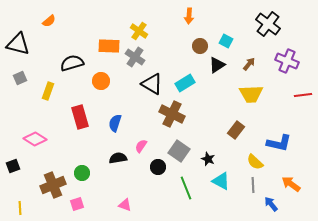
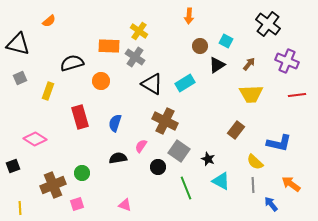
red line at (303, 95): moved 6 px left
brown cross at (172, 114): moved 7 px left, 7 px down
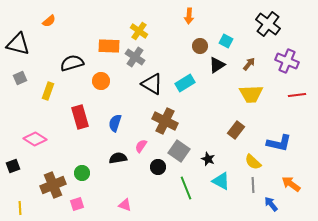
yellow semicircle at (255, 162): moved 2 px left
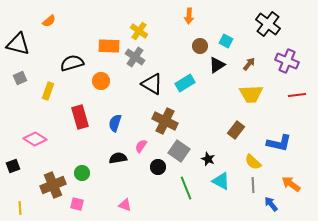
pink square at (77, 204): rotated 32 degrees clockwise
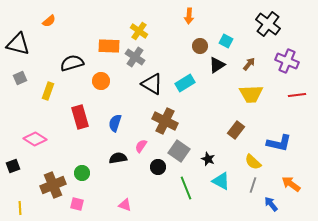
gray line at (253, 185): rotated 21 degrees clockwise
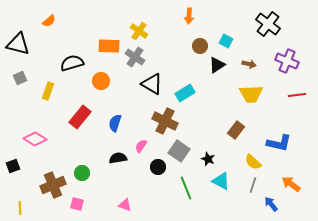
brown arrow at (249, 64): rotated 64 degrees clockwise
cyan rectangle at (185, 83): moved 10 px down
red rectangle at (80, 117): rotated 55 degrees clockwise
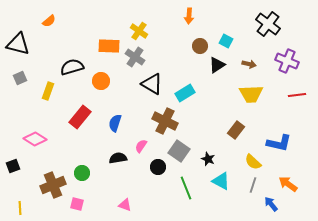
black semicircle at (72, 63): moved 4 px down
orange arrow at (291, 184): moved 3 px left
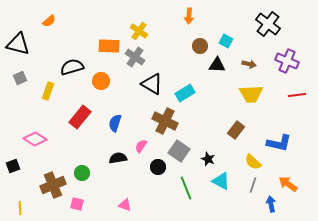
black triangle at (217, 65): rotated 36 degrees clockwise
blue arrow at (271, 204): rotated 28 degrees clockwise
